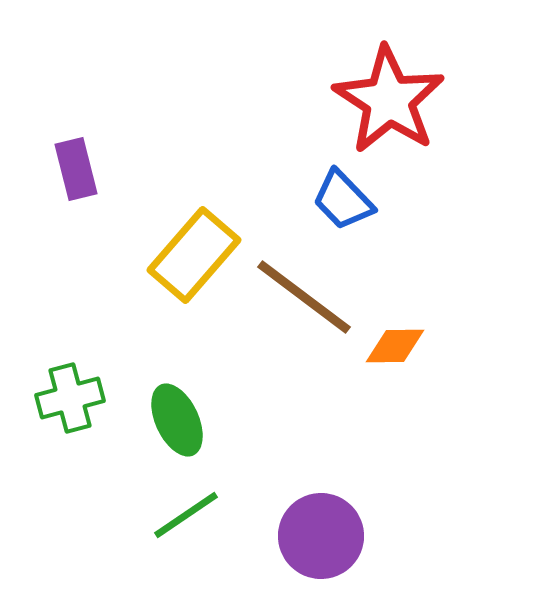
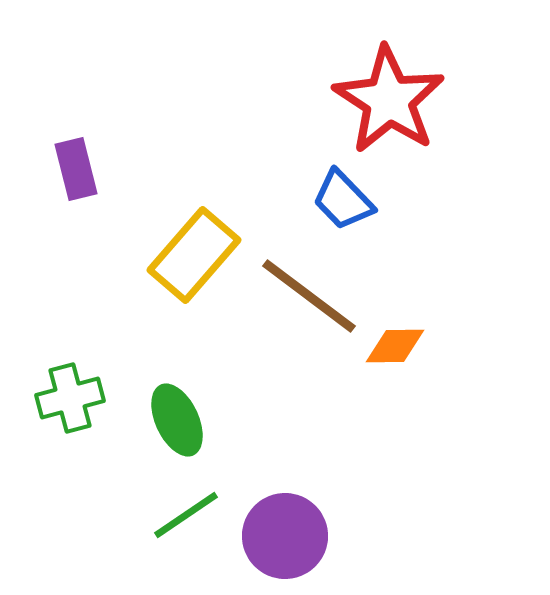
brown line: moved 5 px right, 1 px up
purple circle: moved 36 px left
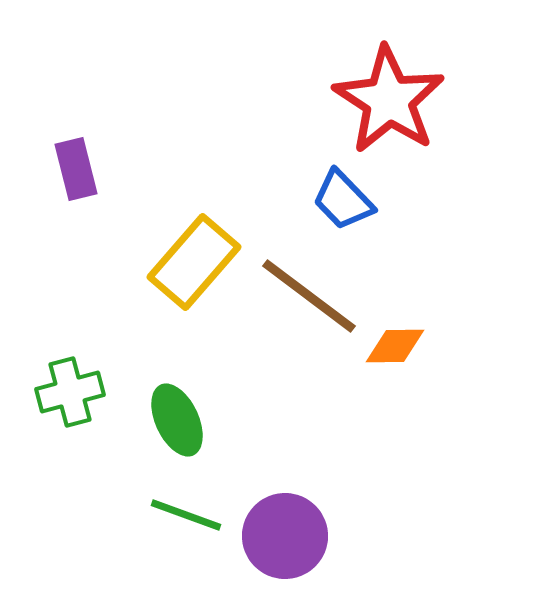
yellow rectangle: moved 7 px down
green cross: moved 6 px up
green line: rotated 54 degrees clockwise
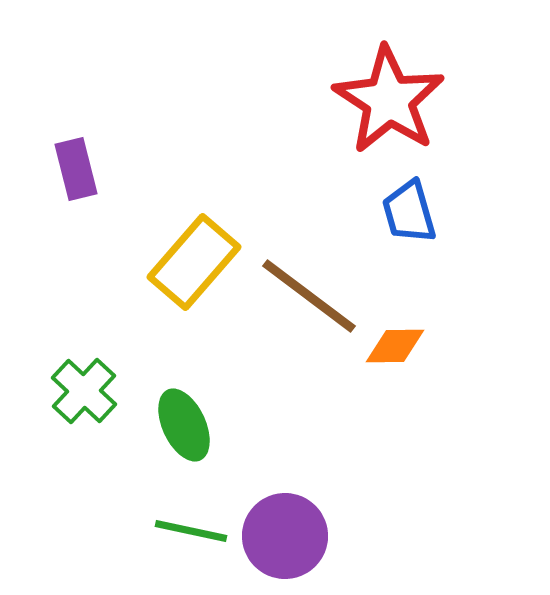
blue trapezoid: moved 66 px right, 12 px down; rotated 28 degrees clockwise
green cross: moved 14 px right, 1 px up; rotated 32 degrees counterclockwise
green ellipse: moved 7 px right, 5 px down
green line: moved 5 px right, 16 px down; rotated 8 degrees counterclockwise
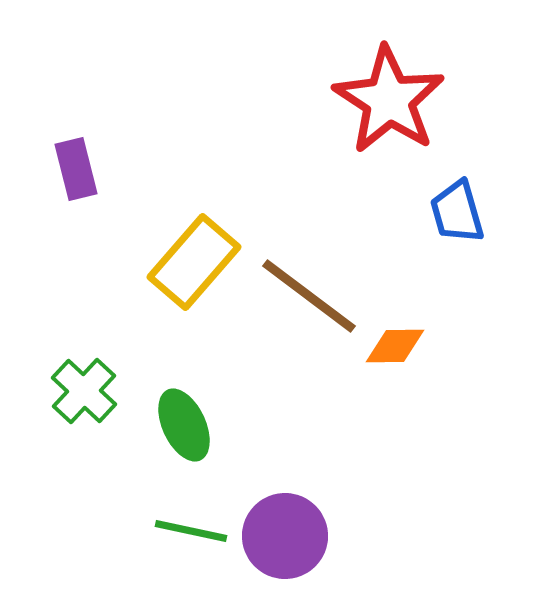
blue trapezoid: moved 48 px right
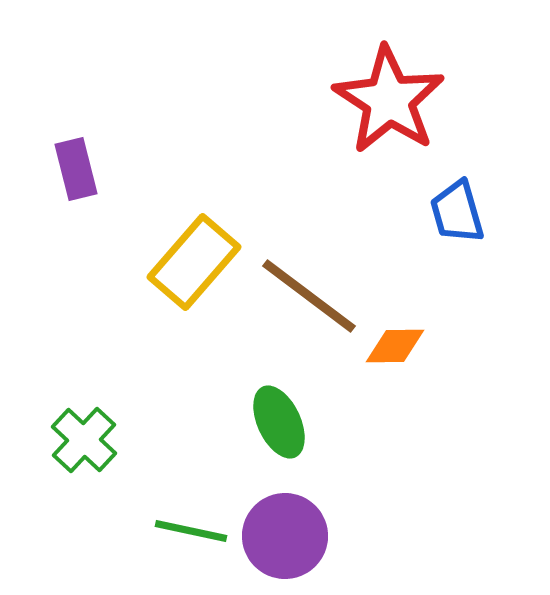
green cross: moved 49 px down
green ellipse: moved 95 px right, 3 px up
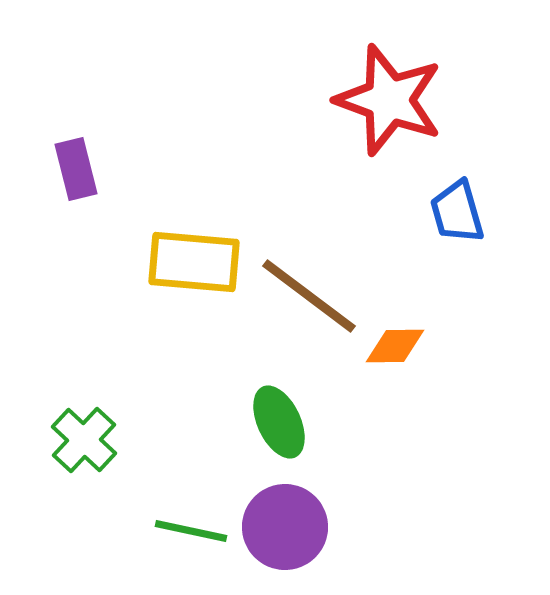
red star: rotated 13 degrees counterclockwise
yellow rectangle: rotated 54 degrees clockwise
purple circle: moved 9 px up
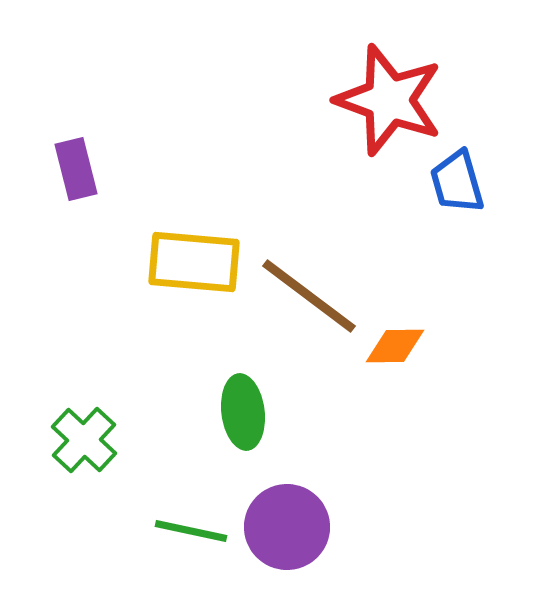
blue trapezoid: moved 30 px up
green ellipse: moved 36 px left, 10 px up; rotated 18 degrees clockwise
purple circle: moved 2 px right
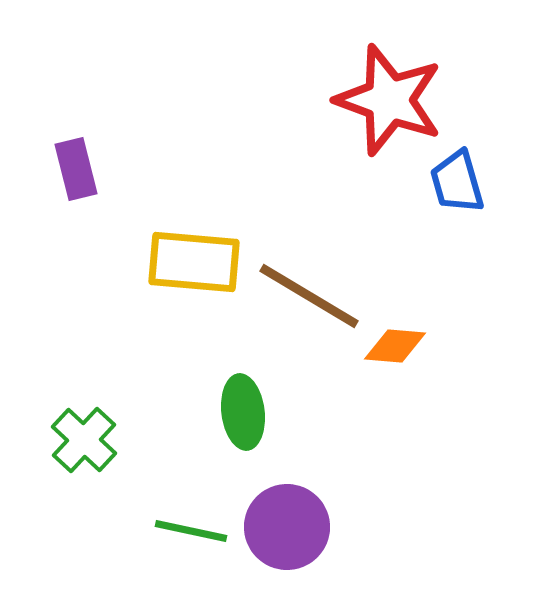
brown line: rotated 6 degrees counterclockwise
orange diamond: rotated 6 degrees clockwise
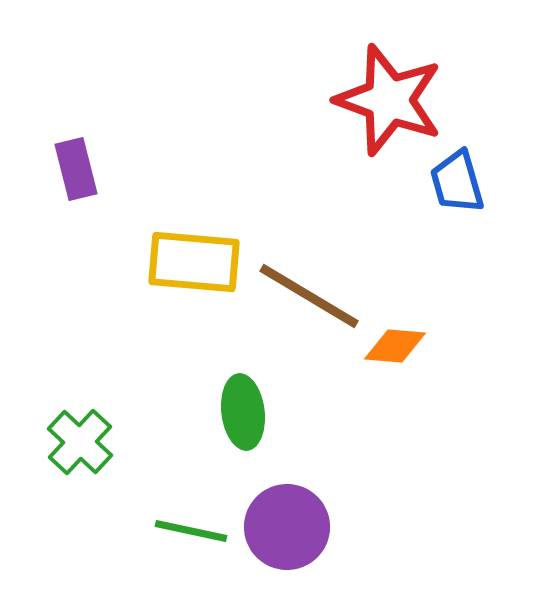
green cross: moved 4 px left, 2 px down
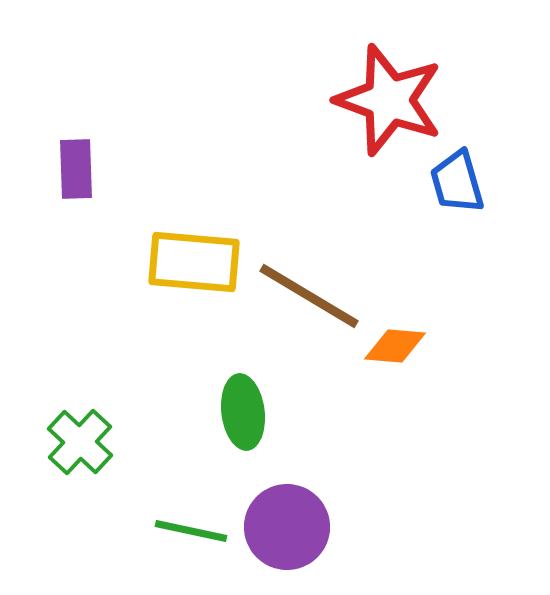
purple rectangle: rotated 12 degrees clockwise
